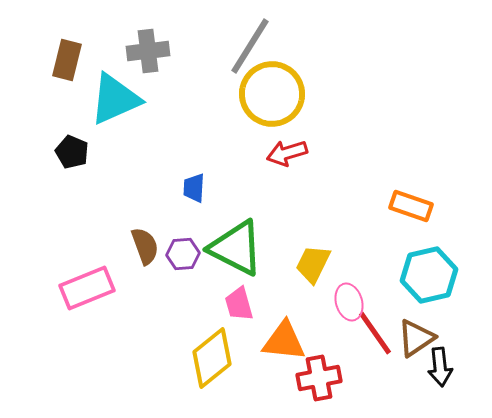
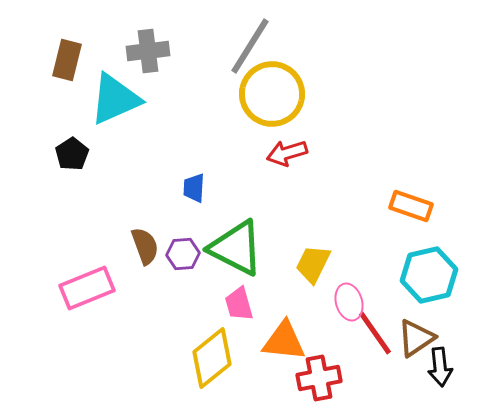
black pentagon: moved 2 px down; rotated 16 degrees clockwise
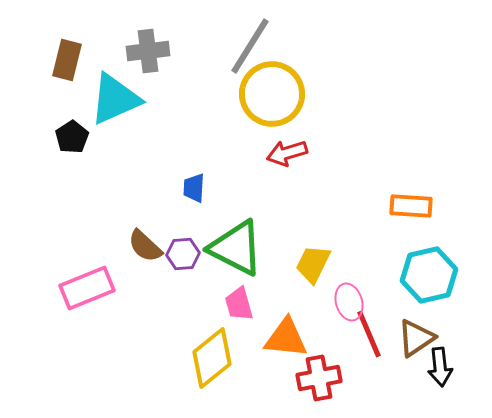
black pentagon: moved 17 px up
orange rectangle: rotated 15 degrees counterclockwise
brown semicircle: rotated 153 degrees clockwise
red line: moved 6 px left, 1 px down; rotated 12 degrees clockwise
orange triangle: moved 2 px right, 3 px up
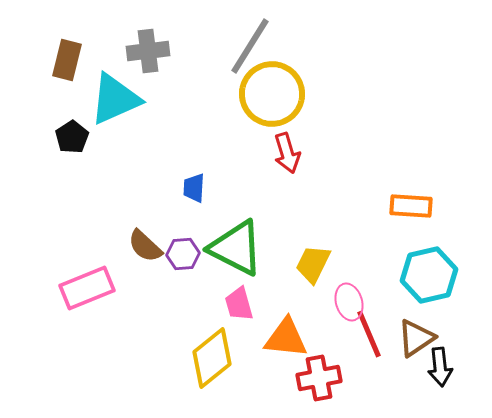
red arrow: rotated 90 degrees counterclockwise
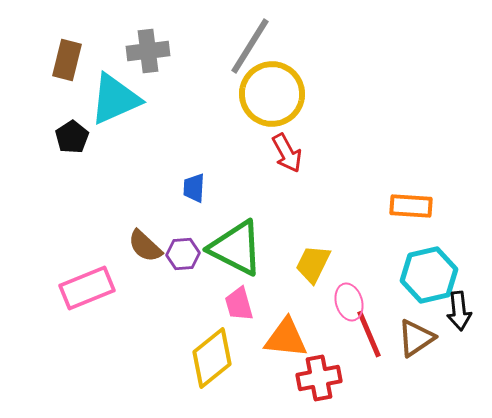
red arrow: rotated 12 degrees counterclockwise
black arrow: moved 19 px right, 56 px up
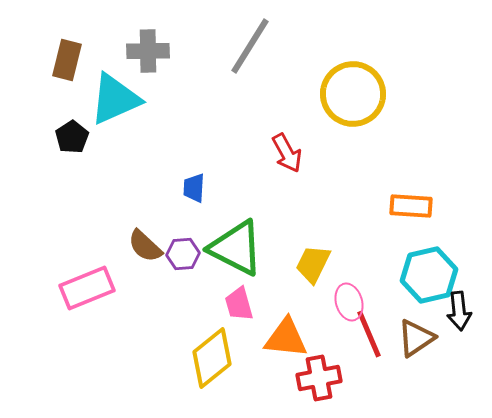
gray cross: rotated 6 degrees clockwise
yellow circle: moved 81 px right
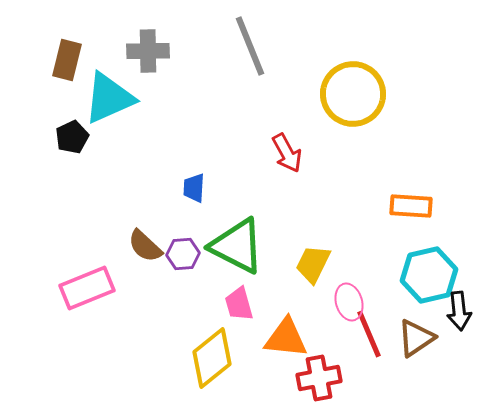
gray line: rotated 54 degrees counterclockwise
cyan triangle: moved 6 px left, 1 px up
black pentagon: rotated 8 degrees clockwise
green triangle: moved 1 px right, 2 px up
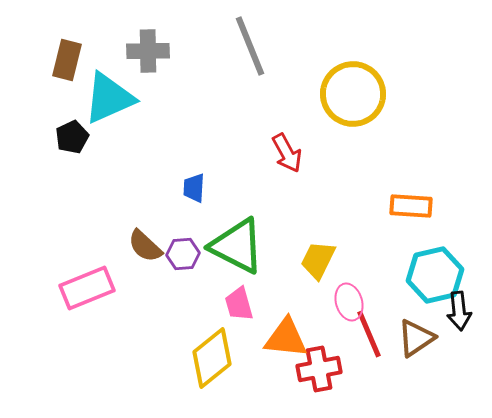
yellow trapezoid: moved 5 px right, 4 px up
cyan hexagon: moved 6 px right
red cross: moved 9 px up
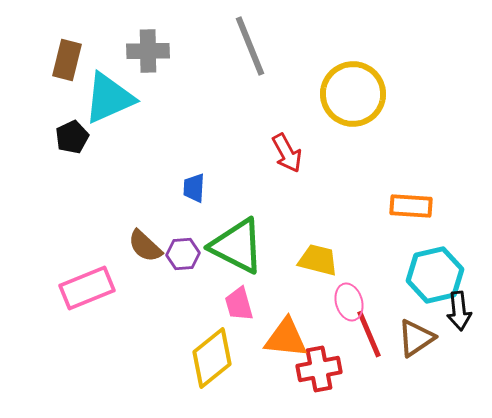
yellow trapezoid: rotated 78 degrees clockwise
